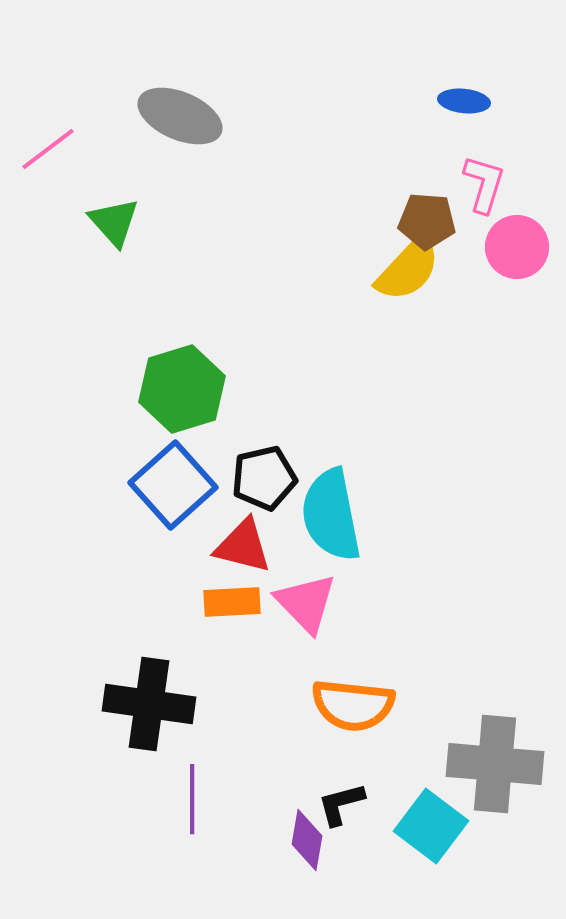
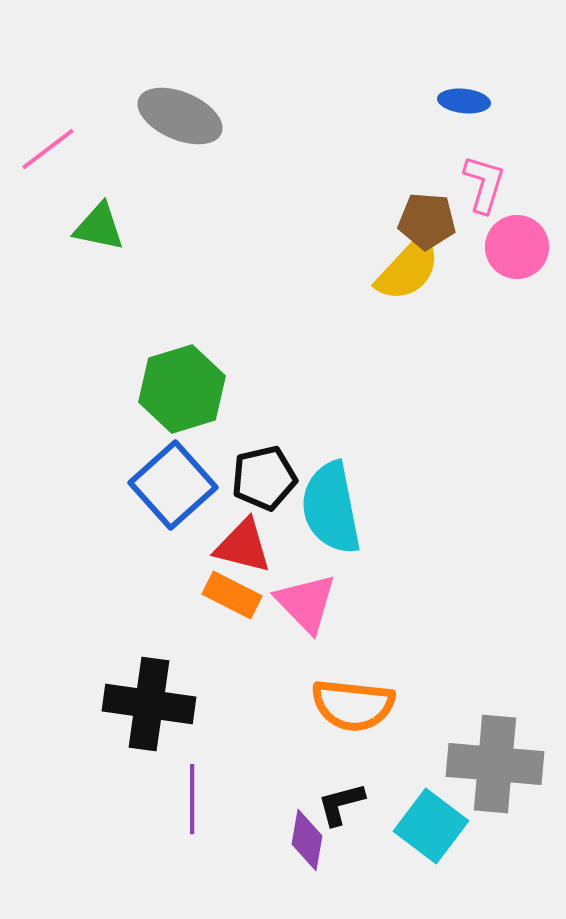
green triangle: moved 15 px left, 5 px down; rotated 36 degrees counterclockwise
cyan semicircle: moved 7 px up
orange rectangle: moved 7 px up; rotated 30 degrees clockwise
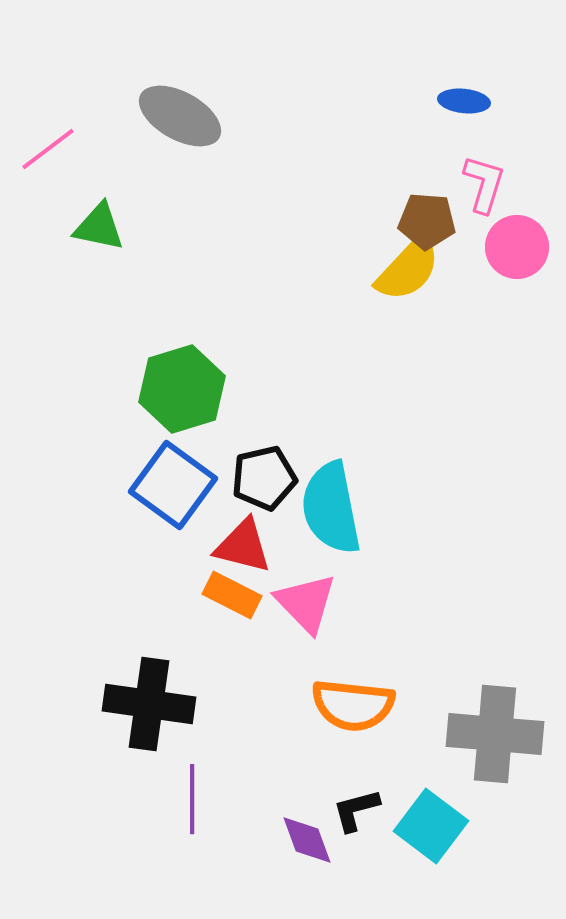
gray ellipse: rotated 6 degrees clockwise
blue square: rotated 12 degrees counterclockwise
gray cross: moved 30 px up
black L-shape: moved 15 px right, 6 px down
purple diamond: rotated 30 degrees counterclockwise
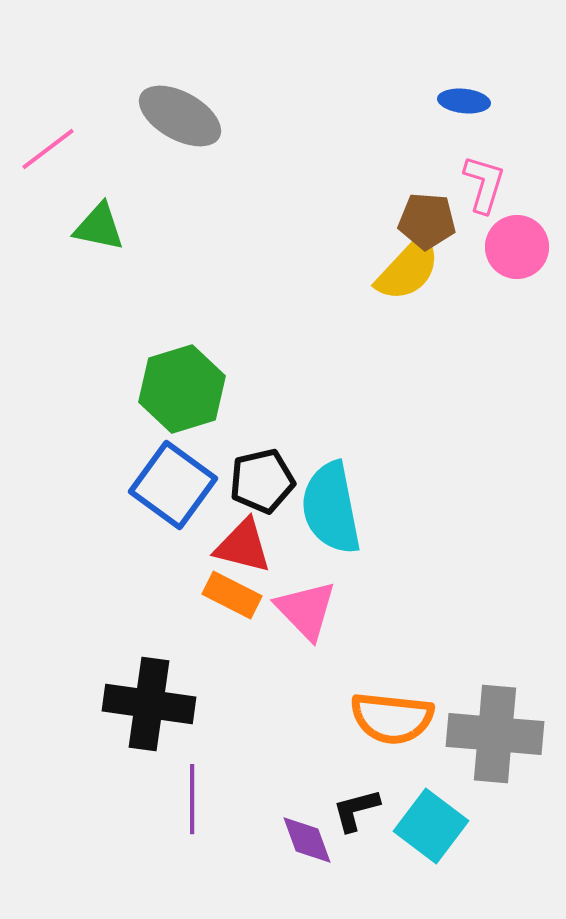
black pentagon: moved 2 px left, 3 px down
pink triangle: moved 7 px down
orange semicircle: moved 39 px right, 13 px down
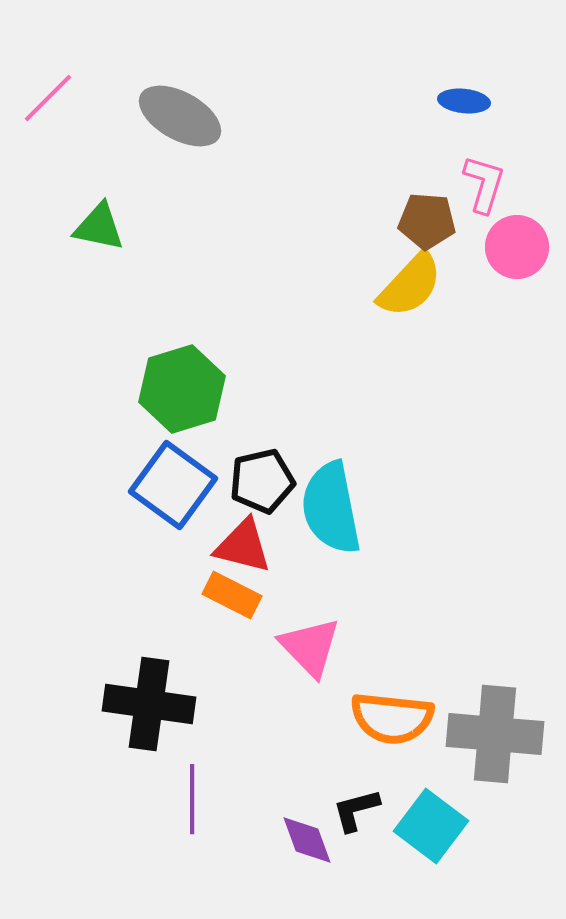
pink line: moved 51 px up; rotated 8 degrees counterclockwise
yellow semicircle: moved 2 px right, 16 px down
pink triangle: moved 4 px right, 37 px down
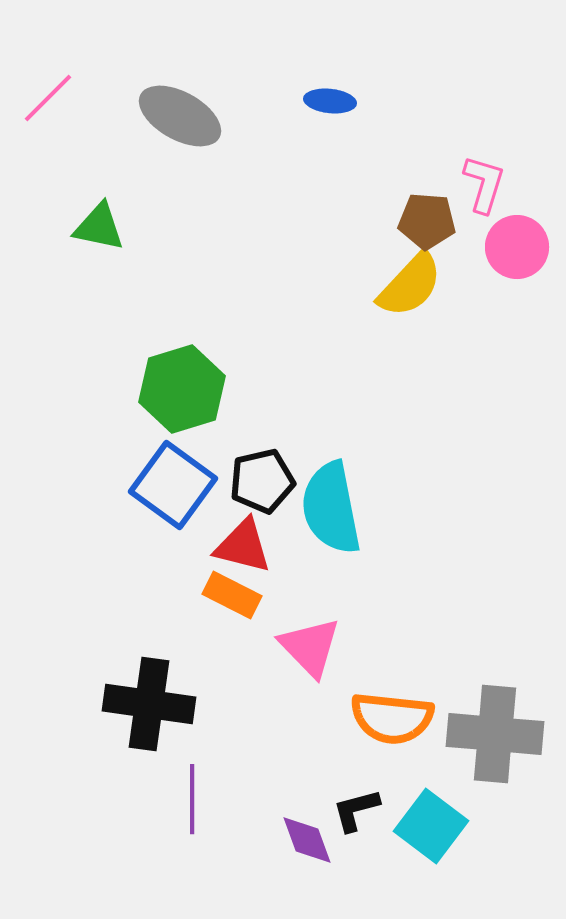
blue ellipse: moved 134 px left
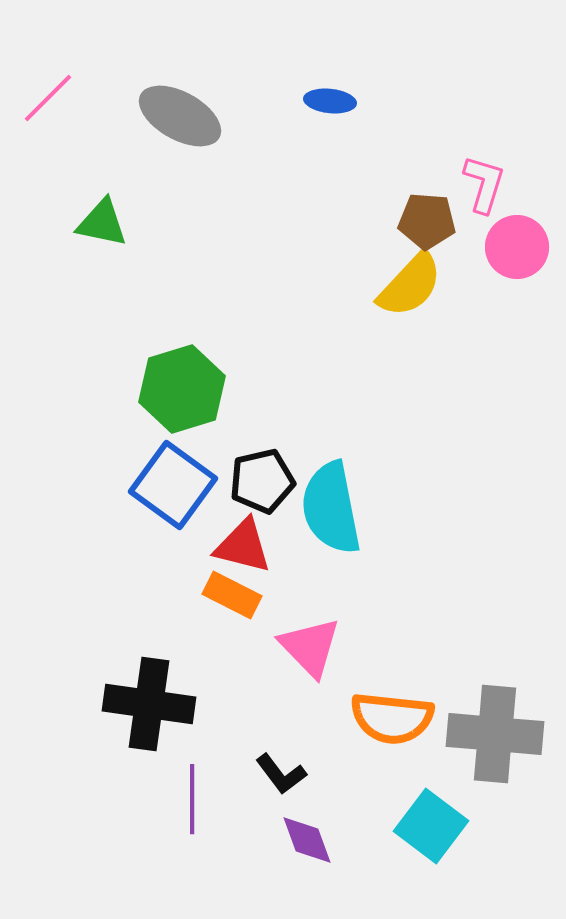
green triangle: moved 3 px right, 4 px up
black L-shape: moved 75 px left, 36 px up; rotated 112 degrees counterclockwise
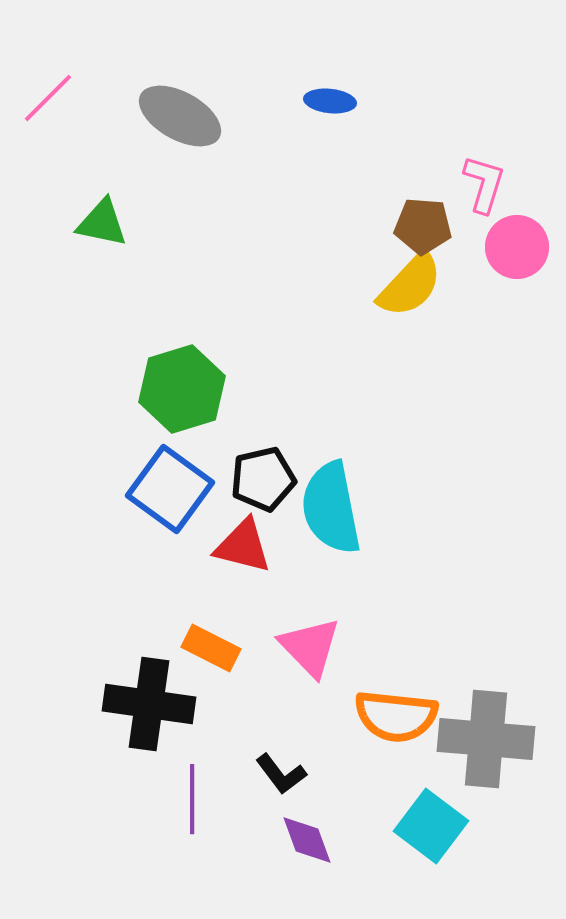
brown pentagon: moved 4 px left, 5 px down
black pentagon: moved 1 px right, 2 px up
blue square: moved 3 px left, 4 px down
orange rectangle: moved 21 px left, 53 px down
orange semicircle: moved 4 px right, 2 px up
gray cross: moved 9 px left, 5 px down
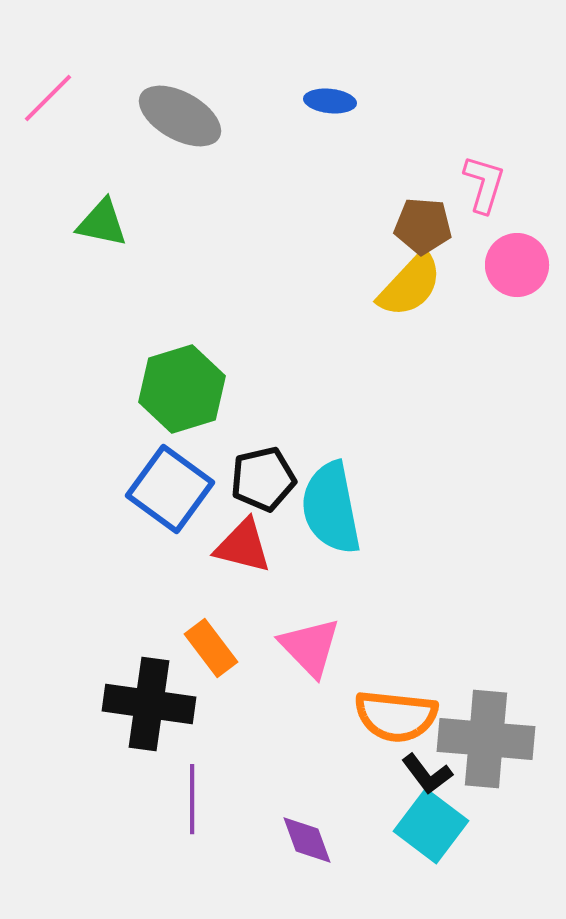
pink circle: moved 18 px down
orange rectangle: rotated 26 degrees clockwise
black L-shape: moved 146 px right
